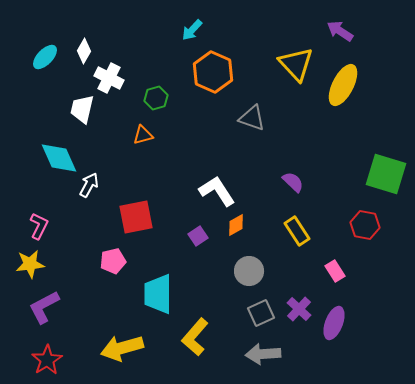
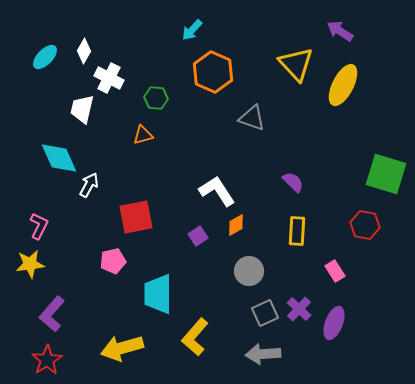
green hexagon: rotated 20 degrees clockwise
yellow rectangle: rotated 36 degrees clockwise
purple L-shape: moved 8 px right, 7 px down; rotated 21 degrees counterclockwise
gray square: moved 4 px right
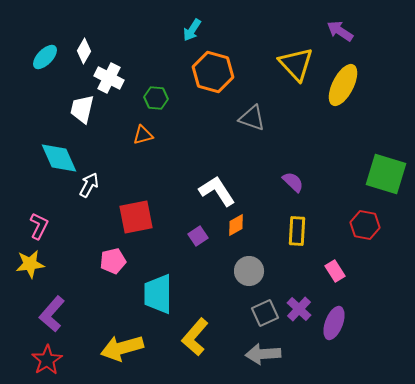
cyan arrow: rotated 10 degrees counterclockwise
orange hexagon: rotated 9 degrees counterclockwise
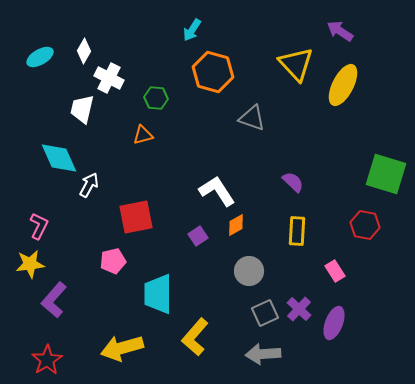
cyan ellipse: moved 5 px left; rotated 16 degrees clockwise
purple L-shape: moved 2 px right, 14 px up
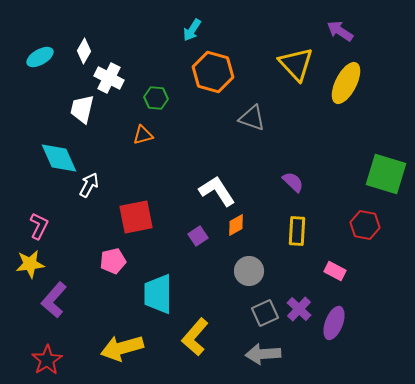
yellow ellipse: moved 3 px right, 2 px up
pink rectangle: rotated 30 degrees counterclockwise
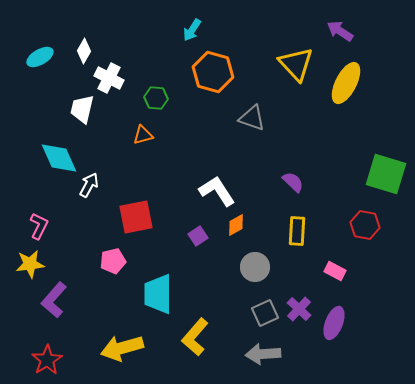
gray circle: moved 6 px right, 4 px up
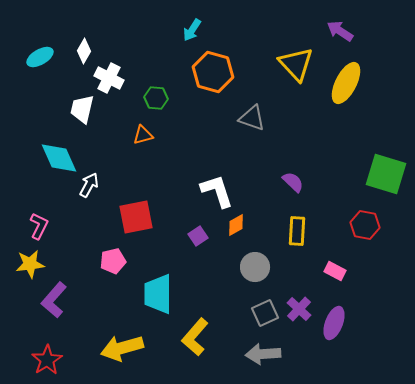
white L-shape: rotated 15 degrees clockwise
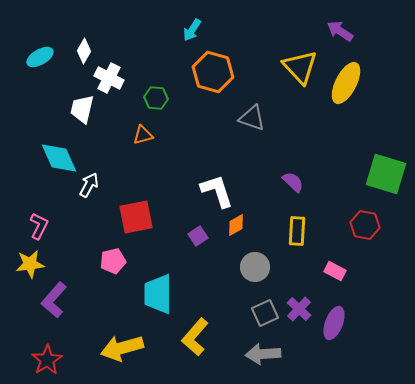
yellow triangle: moved 4 px right, 3 px down
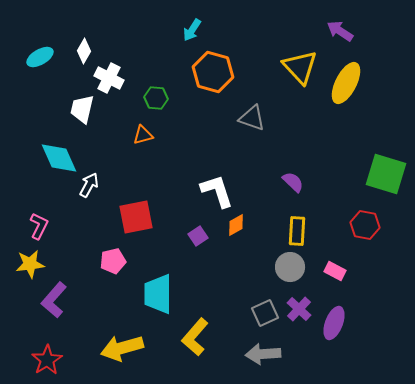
gray circle: moved 35 px right
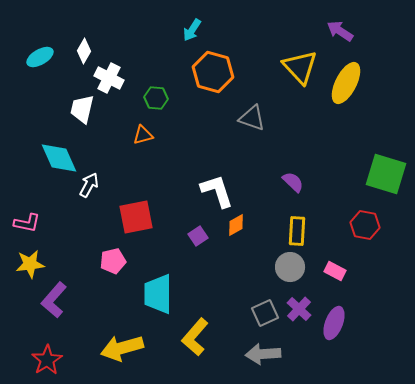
pink L-shape: moved 12 px left, 3 px up; rotated 76 degrees clockwise
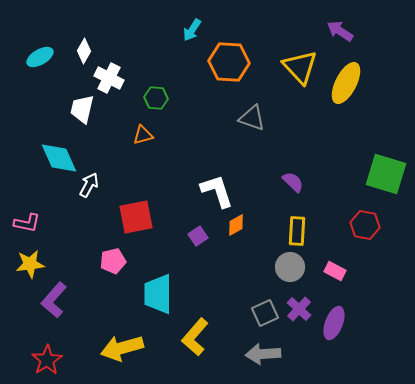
orange hexagon: moved 16 px right, 10 px up; rotated 12 degrees counterclockwise
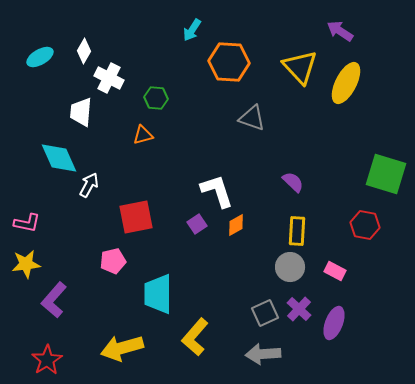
white trapezoid: moved 1 px left, 3 px down; rotated 8 degrees counterclockwise
purple square: moved 1 px left, 12 px up
yellow star: moved 4 px left
